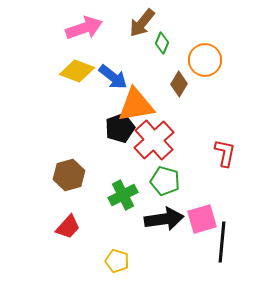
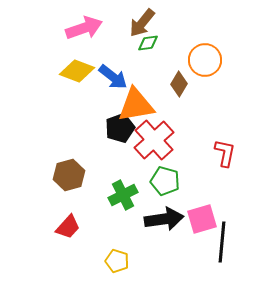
green diamond: moved 14 px left; rotated 60 degrees clockwise
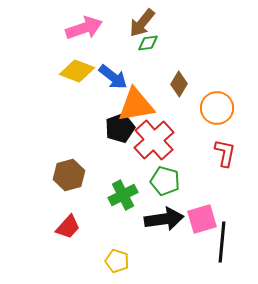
orange circle: moved 12 px right, 48 px down
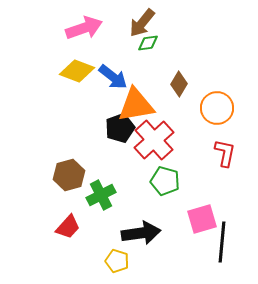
green cross: moved 22 px left
black arrow: moved 23 px left, 14 px down
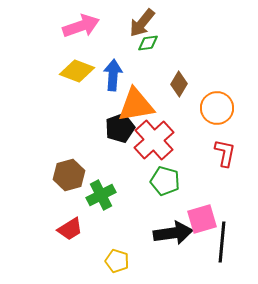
pink arrow: moved 3 px left, 2 px up
blue arrow: moved 2 px up; rotated 124 degrees counterclockwise
red trapezoid: moved 2 px right, 2 px down; rotated 16 degrees clockwise
black arrow: moved 32 px right
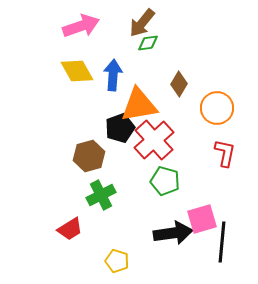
yellow diamond: rotated 40 degrees clockwise
orange triangle: moved 3 px right
brown hexagon: moved 20 px right, 19 px up
